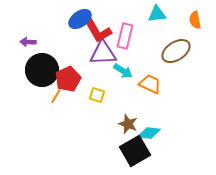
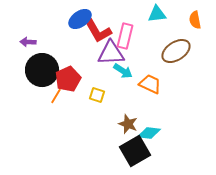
purple triangle: moved 8 px right
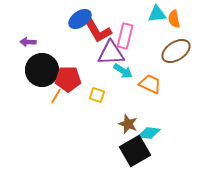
orange semicircle: moved 21 px left, 1 px up
red pentagon: rotated 25 degrees clockwise
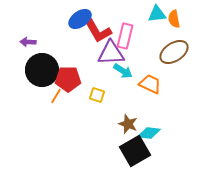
brown ellipse: moved 2 px left, 1 px down
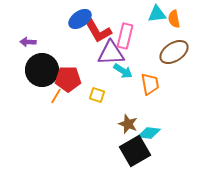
orange trapezoid: rotated 55 degrees clockwise
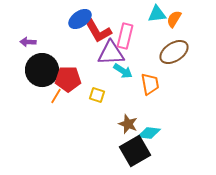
orange semicircle: rotated 42 degrees clockwise
